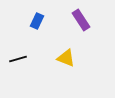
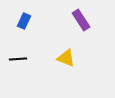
blue rectangle: moved 13 px left
black line: rotated 12 degrees clockwise
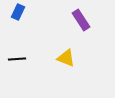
blue rectangle: moved 6 px left, 9 px up
black line: moved 1 px left
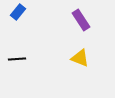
blue rectangle: rotated 14 degrees clockwise
yellow triangle: moved 14 px right
